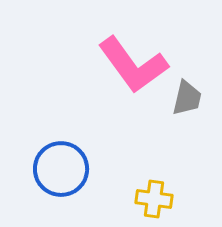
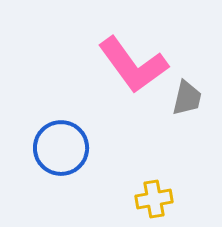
blue circle: moved 21 px up
yellow cross: rotated 18 degrees counterclockwise
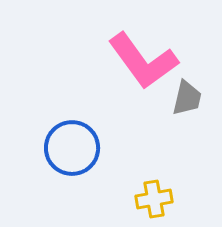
pink L-shape: moved 10 px right, 4 px up
blue circle: moved 11 px right
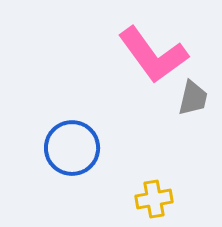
pink L-shape: moved 10 px right, 6 px up
gray trapezoid: moved 6 px right
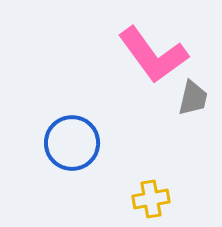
blue circle: moved 5 px up
yellow cross: moved 3 px left
